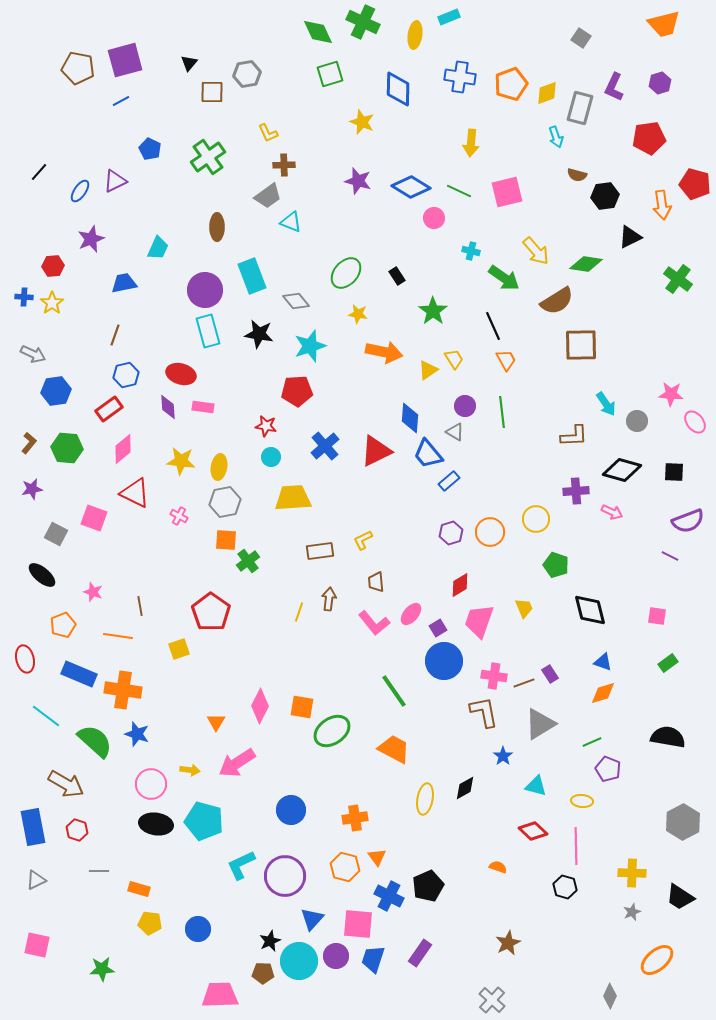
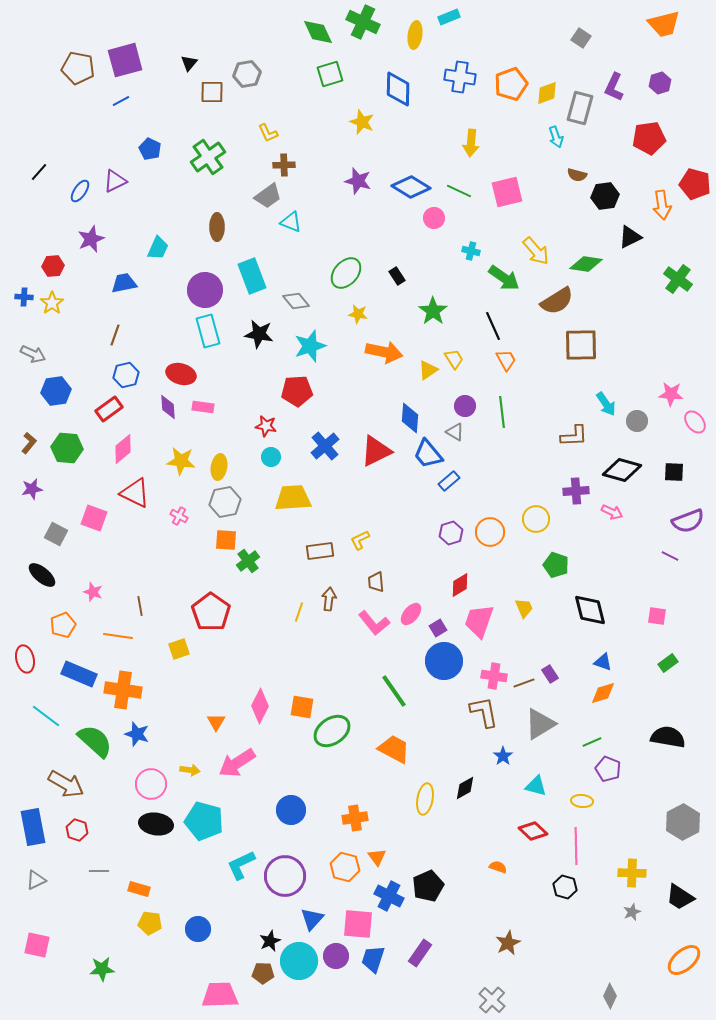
yellow L-shape at (363, 540): moved 3 px left
orange ellipse at (657, 960): moved 27 px right
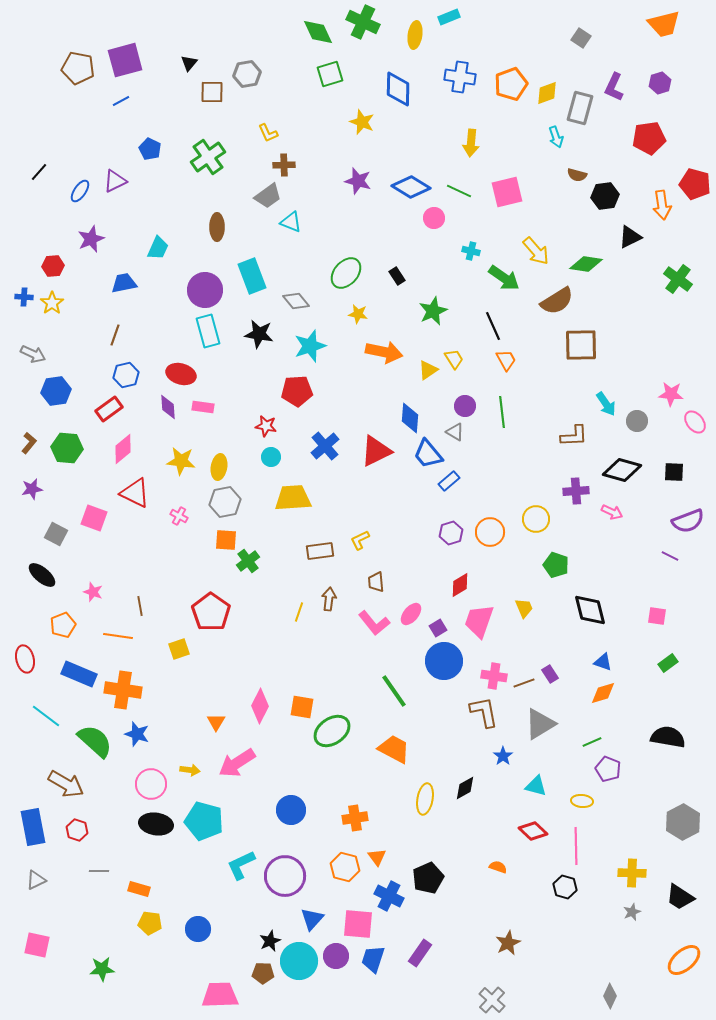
green star at (433, 311): rotated 12 degrees clockwise
black pentagon at (428, 886): moved 8 px up
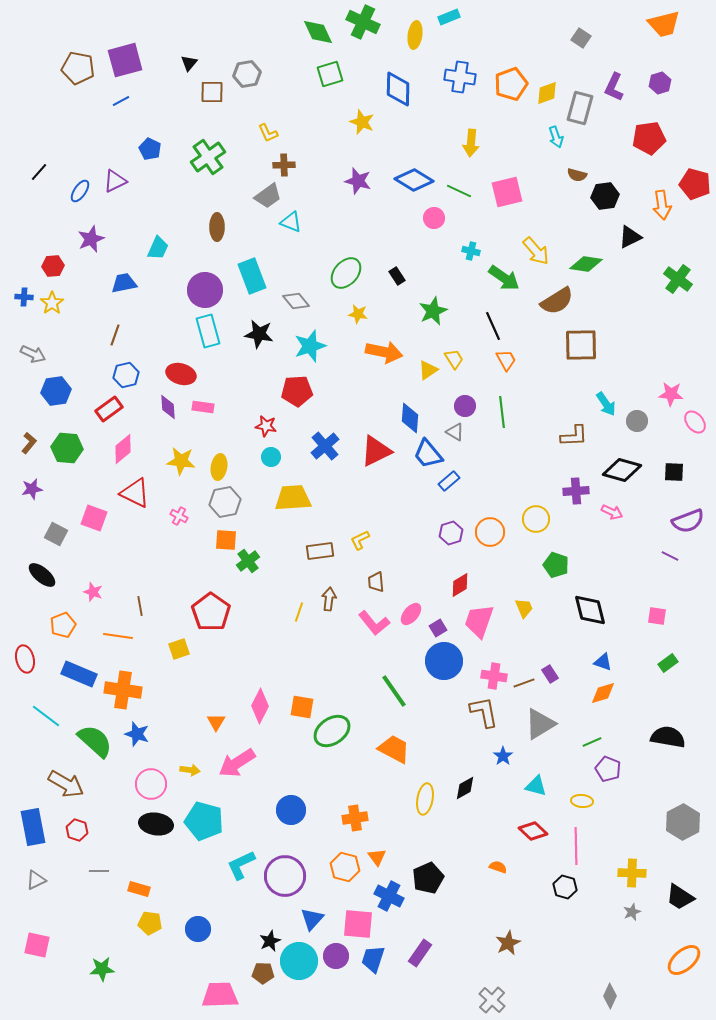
blue diamond at (411, 187): moved 3 px right, 7 px up
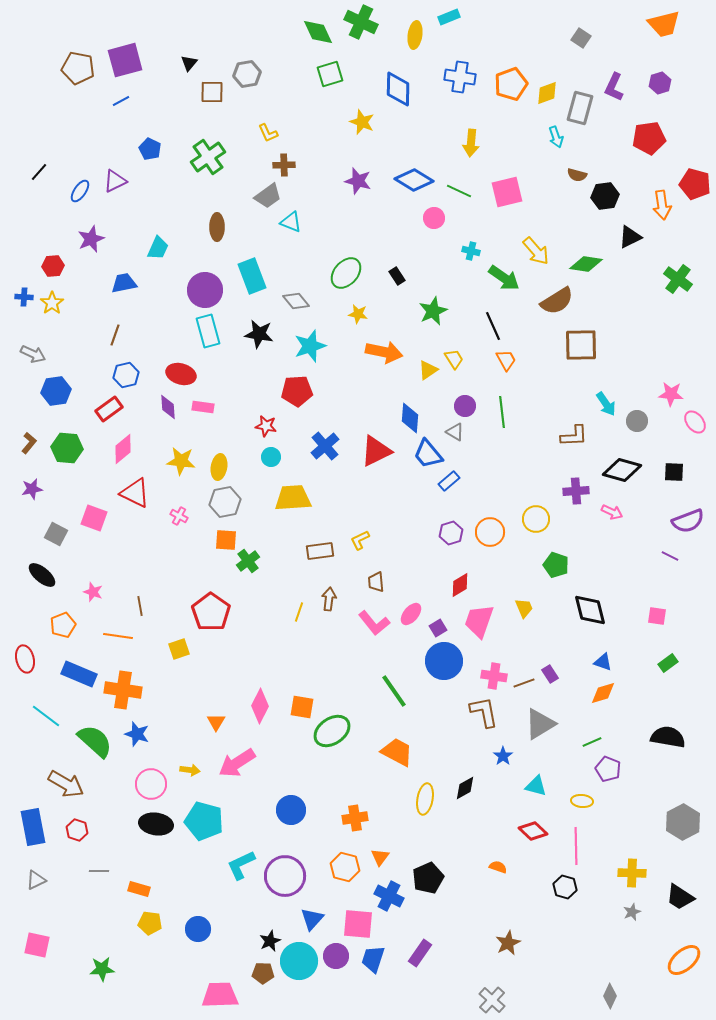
green cross at (363, 22): moved 2 px left
orange trapezoid at (394, 749): moved 3 px right, 3 px down
orange triangle at (377, 857): moved 3 px right; rotated 12 degrees clockwise
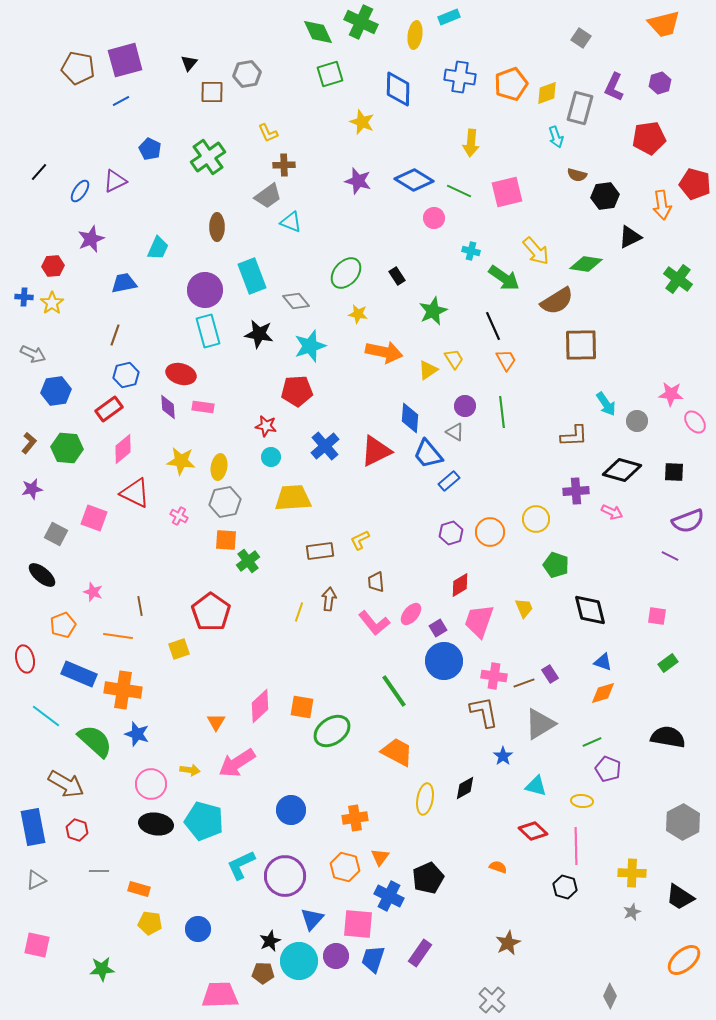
pink diamond at (260, 706): rotated 20 degrees clockwise
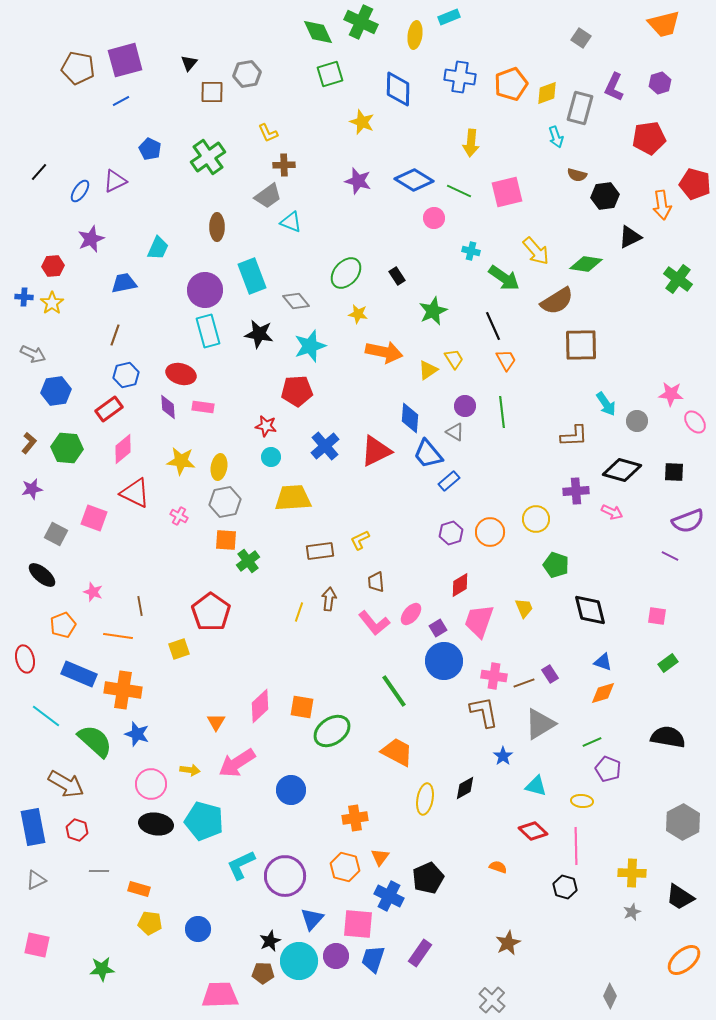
blue circle at (291, 810): moved 20 px up
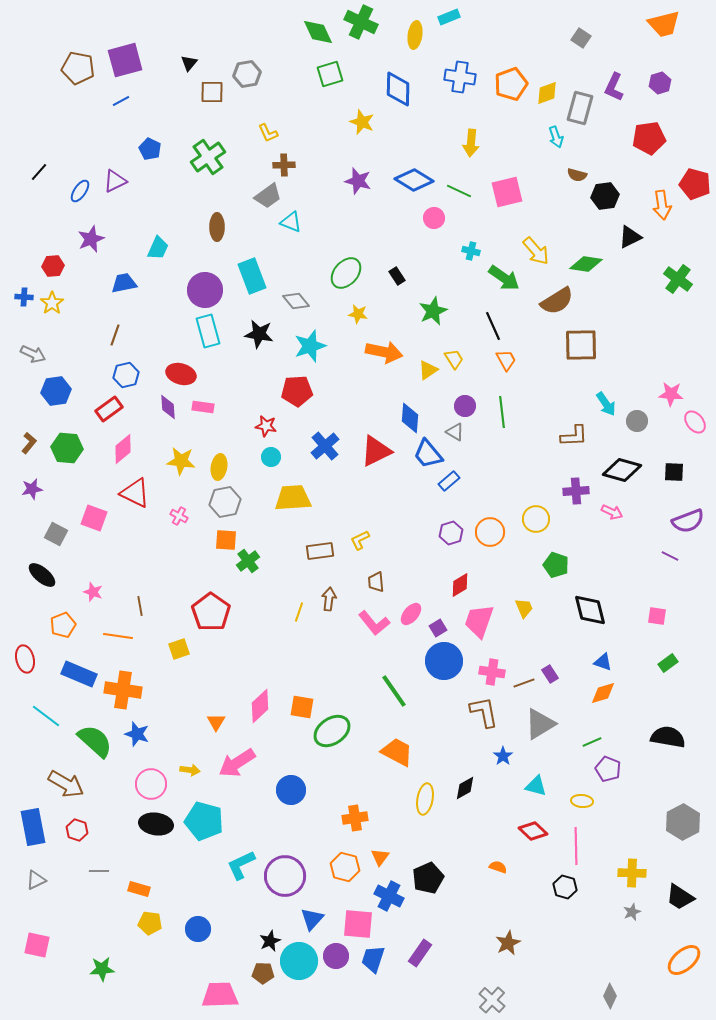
pink cross at (494, 676): moved 2 px left, 4 px up
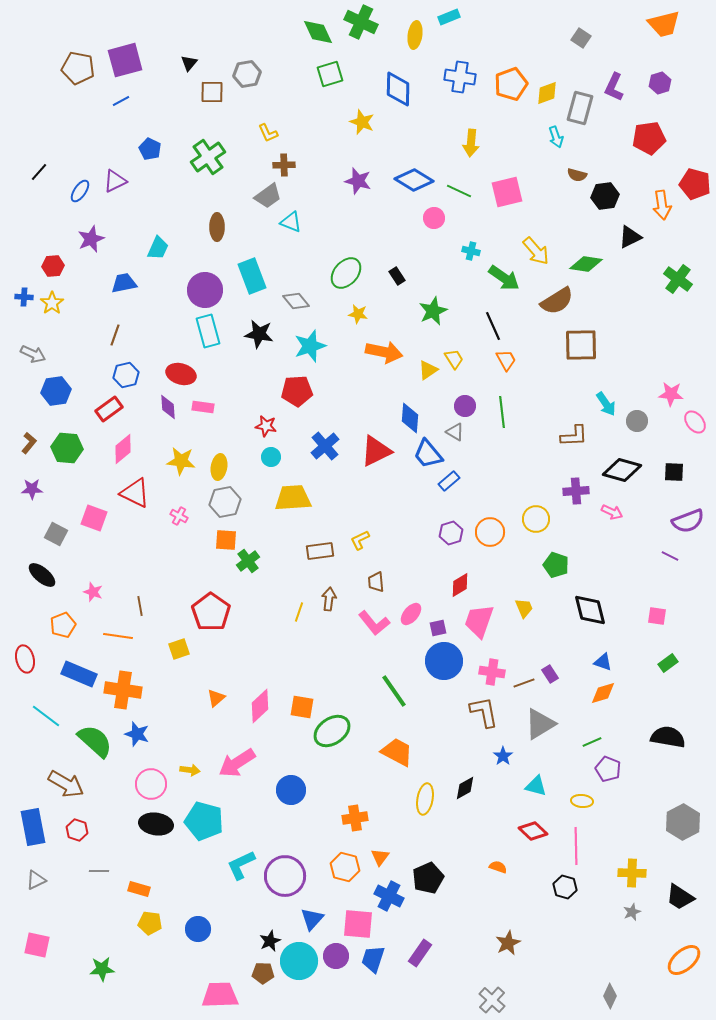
purple star at (32, 489): rotated 10 degrees clockwise
purple square at (438, 628): rotated 18 degrees clockwise
orange triangle at (216, 722): moved 24 px up; rotated 18 degrees clockwise
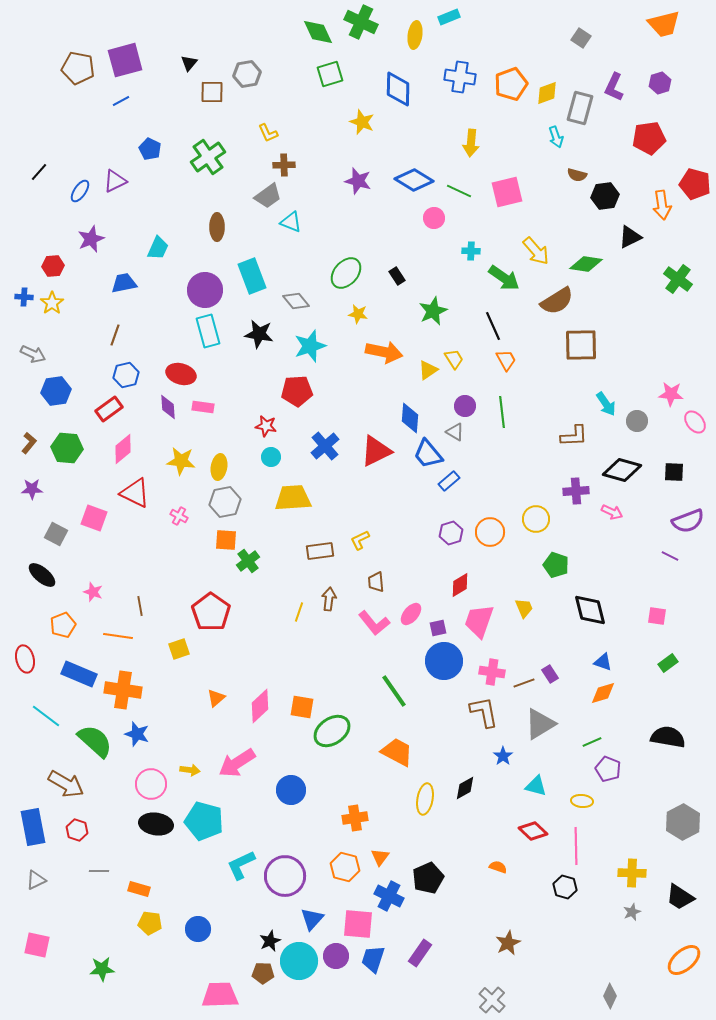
cyan cross at (471, 251): rotated 12 degrees counterclockwise
